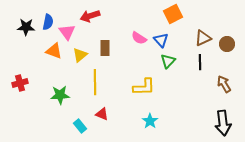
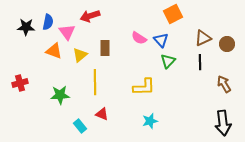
cyan star: rotated 21 degrees clockwise
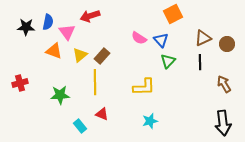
brown rectangle: moved 3 px left, 8 px down; rotated 42 degrees clockwise
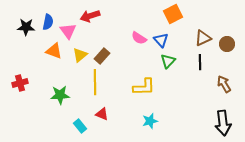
pink triangle: moved 1 px right, 1 px up
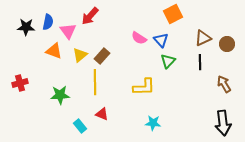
red arrow: rotated 30 degrees counterclockwise
cyan star: moved 3 px right, 2 px down; rotated 21 degrees clockwise
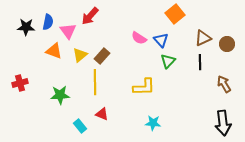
orange square: moved 2 px right; rotated 12 degrees counterclockwise
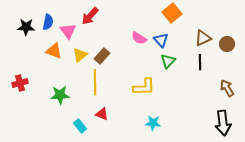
orange square: moved 3 px left, 1 px up
brown arrow: moved 3 px right, 4 px down
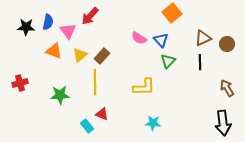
cyan rectangle: moved 7 px right
